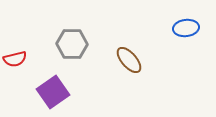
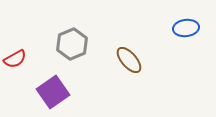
gray hexagon: rotated 24 degrees counterclockwise
red semicircle: rotated 15 degrees counterclockwise
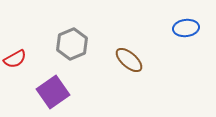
brown ellipse: rotated 8 degrees counterclockwise
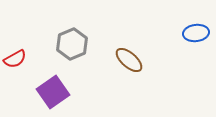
blue ellipse: moved 10 px right, 5 px down
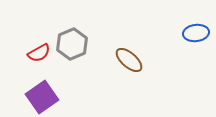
red semicircle: moved 24 px right, 6 px up
purple square: moved 11 px left, 5 px down
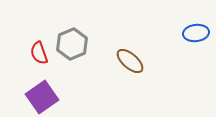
red semicircle: rotated 100 degrees clockwise
brown ellipse: moved 1 px right, 1 px down
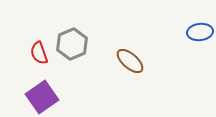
blue ellipse: moved 4 px right, 1 px up
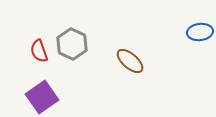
gray hexagon: rotated 12 degrees counterclockwise
red semicircle: moved 2 px up
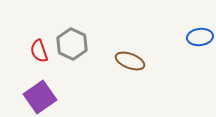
blue ellipse: moved 5 px down
brown ellipse: rotated 20 degrees counterclockwise
purple square: moved 2 px left
